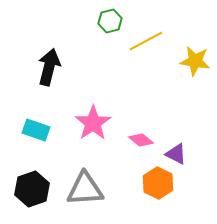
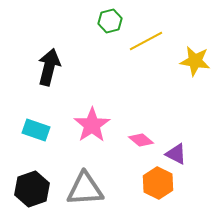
pink star: moved 1 px left, 2 px down
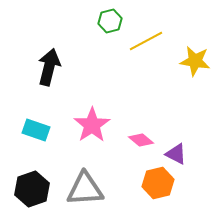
orange hexagon: rotated 20 degrees clockwise
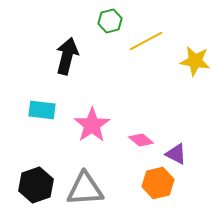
black arrow: moved 18 px right, 11 px up
cyan rectangle: moved 6 px right, 20 px up; rotated 12 degrees counterclockwise
black hexagon: moved 4 px right, 4 px up
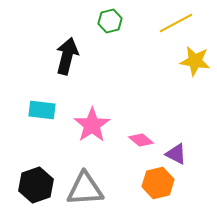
yellow line: moved 30 px right, 18 px up
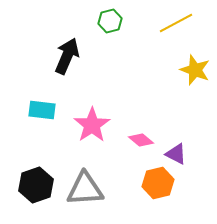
black arrow: rotated 9 degrees clockwise
yellow star: moved 9 px down; rotated 12 degrees clockwise
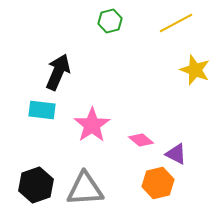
black arrow: moved 9 px left, 16 px down
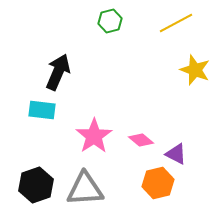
pink star: moved 2 px right, 11 px down
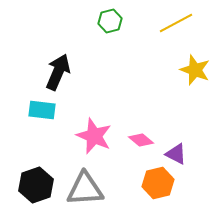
pink star: rotated 15 degrees counterclockwise
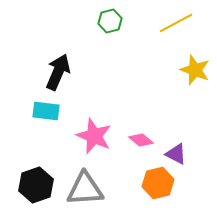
cyan rectangle: moved 4 px right, 1 px down
